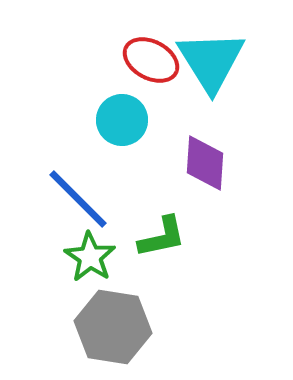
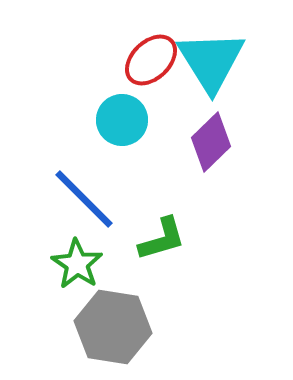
red ellipse: rotated 72 degrees counterclockwise
purple diamond: moved 6 px right, 21 px up; rotated 42 degrees clockwise
blue line: moved 6 px right
green L-shape: moved 2 px down; rotated 4 degrees counterclockwise
green star: moved 13 px left, 7 px down
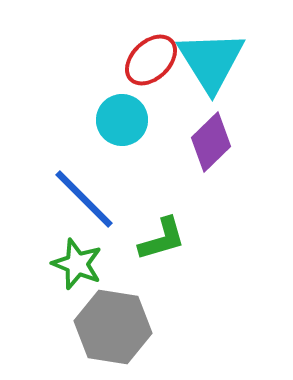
green star: rotated 12 degrees counterclockwise
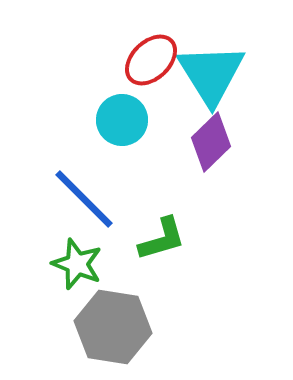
cyan triangle: moved 13 px down
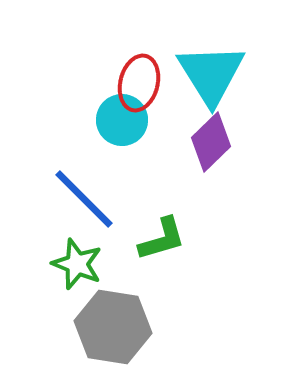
red ellipse: moved 12 px left, 23 px down; rotated 32 degrees counterclockwise
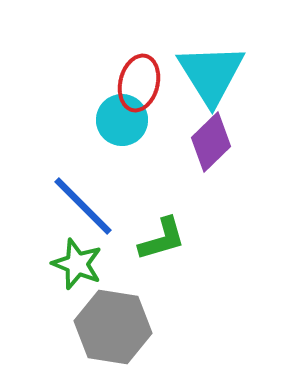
blue line: moved 1 px left, 7 px down
